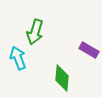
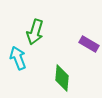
purple rectangle: moved 6 px up
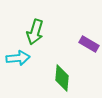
cyan arrow: rotated 105 degrees clockwise
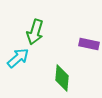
purple rectangle: rotated 18 degrees counterclockwise
cyan arrow: rotated 35 degrees counterclockwise
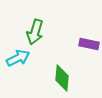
cyan arrow: rotated 15 degrees clockwise
